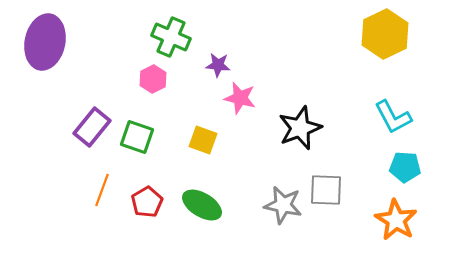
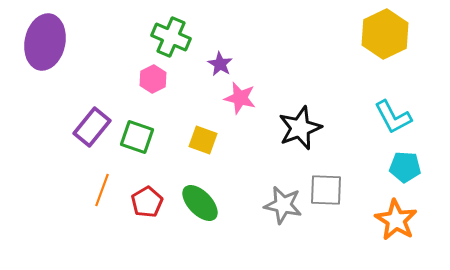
purple star: moved 2 px right, 1 px up; rotated 25 degrees clockwise
green ellipse: moved 2 px left, 2 px up; rotated 15 degrees clockwise
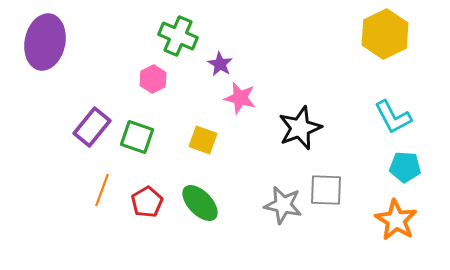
green cross: moved 7 px right, 1 px up
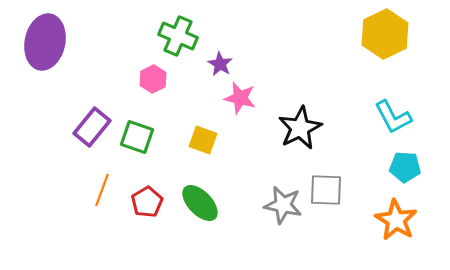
black star: rotated 6 degrees counterclockwise
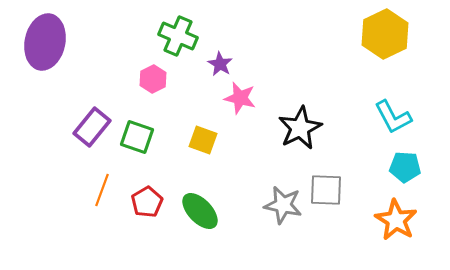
green ellipse: moved 8 px down
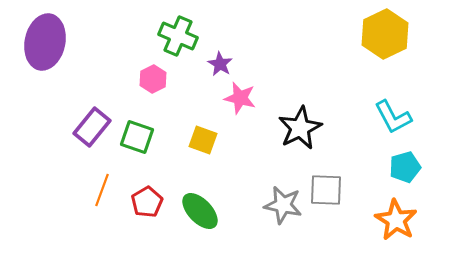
cyan pentagon: rotated 20 degrees counterclockwise
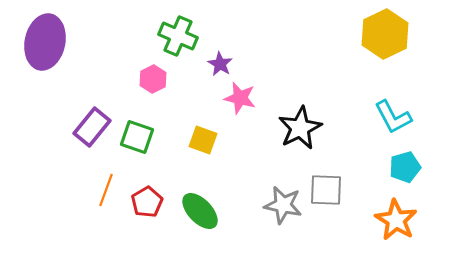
orange line: moved 4 px right
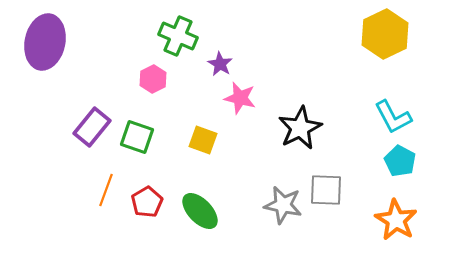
cyan pentagon: moved 5 px left, 6 px up; rotated 28 degrees counterclockwise
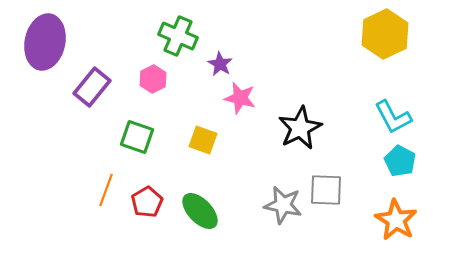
purple rectangle: moved 40 px up
